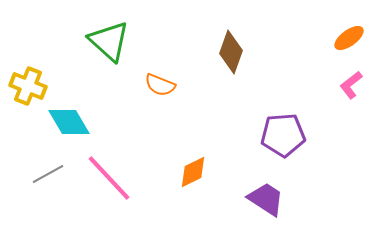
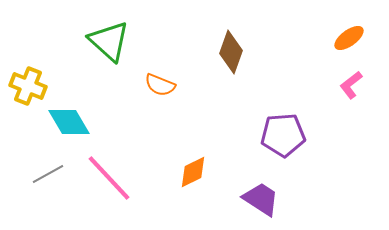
purple trapezoid: moved 5 px left
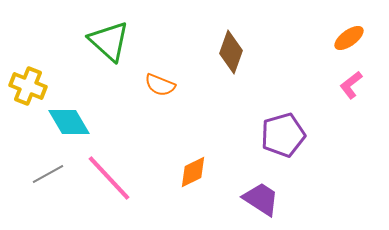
purple pentagon: rotated 12 degrees counterclockwise
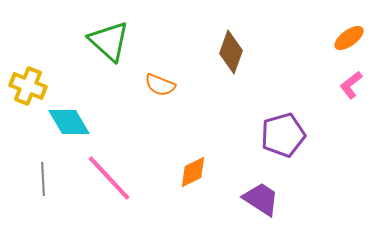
gray line: moved 5 px left, 5 px down; rotated 64 degrees counterclockwise
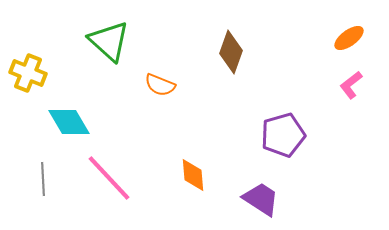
yellow cross: moved 13 px up
orange diamond: moved 3 px down; rotated 68 degrees counterclockwise
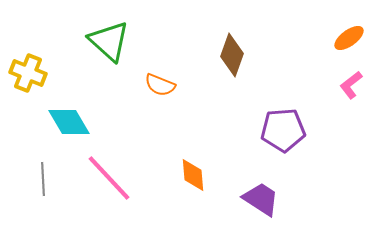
brown diamond: moved 1 px right, 3 px down
purple pentagon: moved 5 px up; rotated 12 degrees clockwise
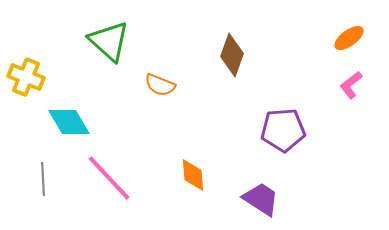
yellow cross: moved 2 px left, 4 px down
